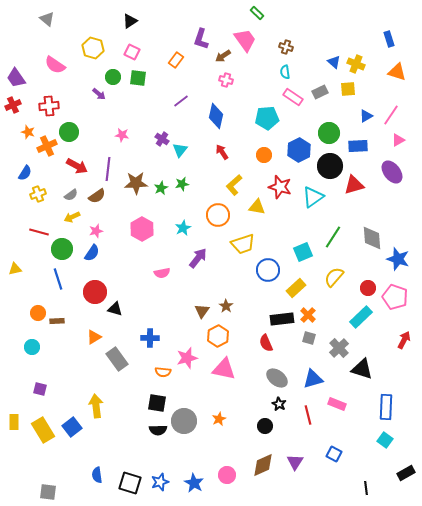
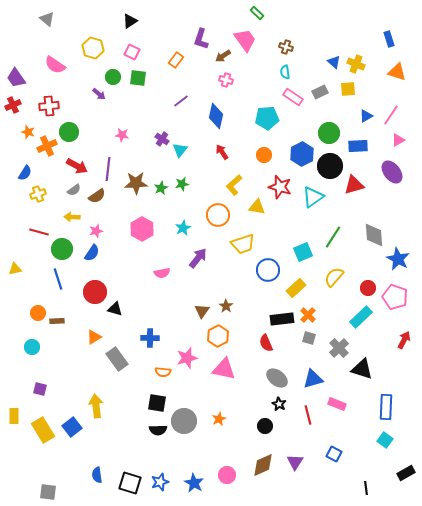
blue hexagon at (299, 150): moved 3 px right, 4 px down
gray semicircle at (71, 195): moved 3 px right, 5 px up
yellow arrow at (72, 217): rotated 28 degrees clockwise
gray diamond at (372, 238): moved 2 px right, 3 px up
blue star at (398, 259): rotated 10 degrees clockwise
yellow rectangle at (14, 422): moved 6 px up
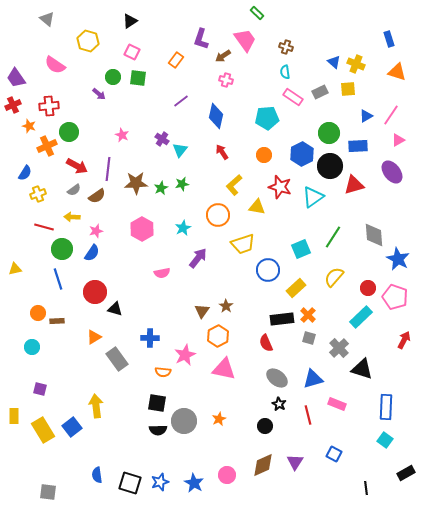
yellow hexagon at (93, 48): moved 5 px left, 7 px up
orange star at (28, 132): moved 1 px right, 6 px up
pink star at (122, 135): rotated 16 degrees clockwise
red line at (39, 232): moved 5 px right, 5 px up
cyan square at (303, 252): moved 2 px left, 3 px up
pink star at (187, 358): moved 2 px left, 3 px up; rotated 10 degrees counterclockwise
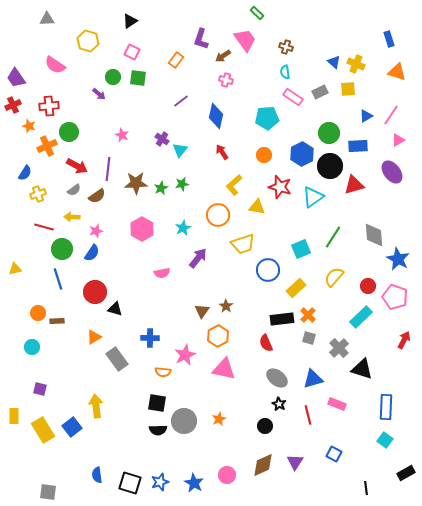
gray triangle at (47, 19): rotated 42 degrees counterclockwise
red circle at (368, 288): moved 2 px up
